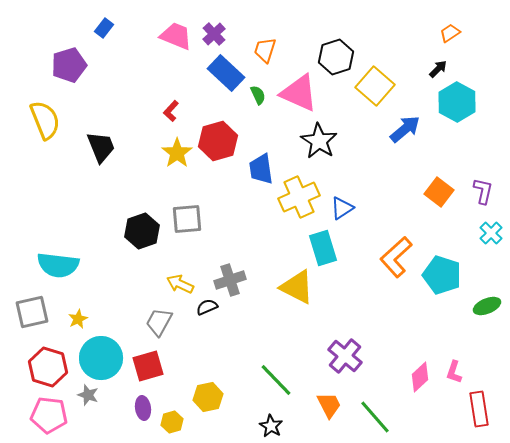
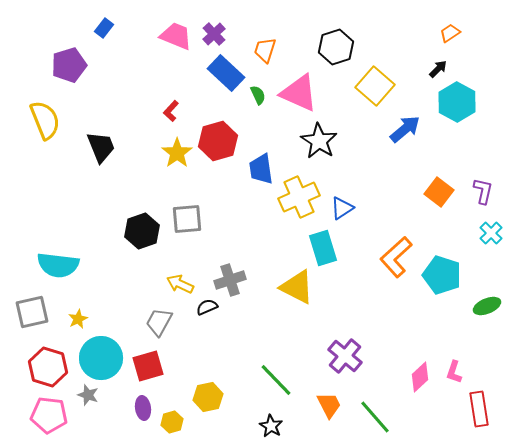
black hexagon at (336, 57): moved 10 px up
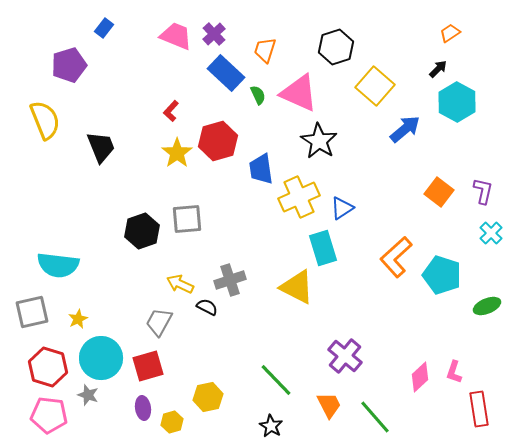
black semicircle at (207, 307): rotated 50 degrees clockwise
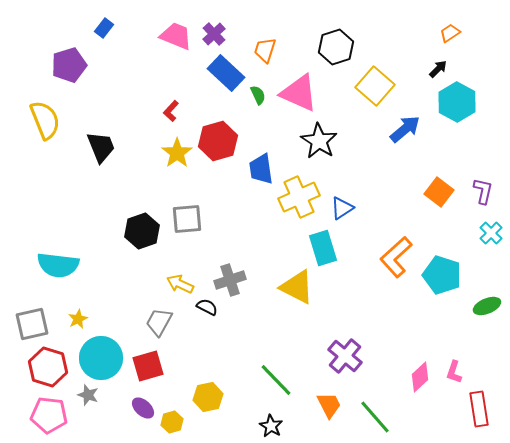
gray square at (32, 312): moved 12 px down
purple ellipse at (143, 408): rotated 40 degrees counterclockwise
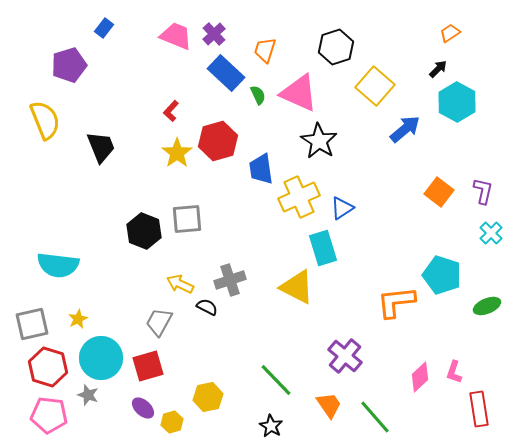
black hexagon at (142, 231): moved 2 px right; rotated 20 degrees counterclockwise
orange L-shape at (396, 257): moved 45 px down; rotated 36 degrees clockwise
orange trapezoid at (329, 405): rotated 8 degrees counterclockwise
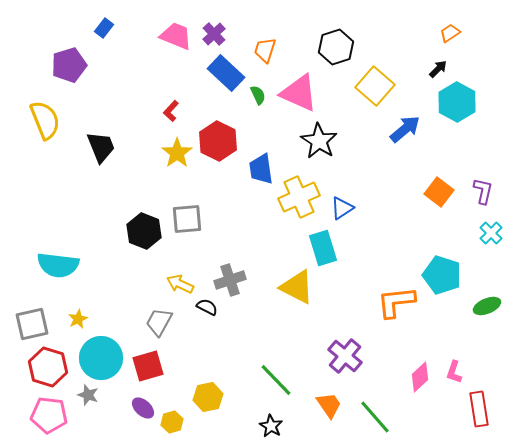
red hexagon at (218, 141): rotated 18 degrees counterclockwise
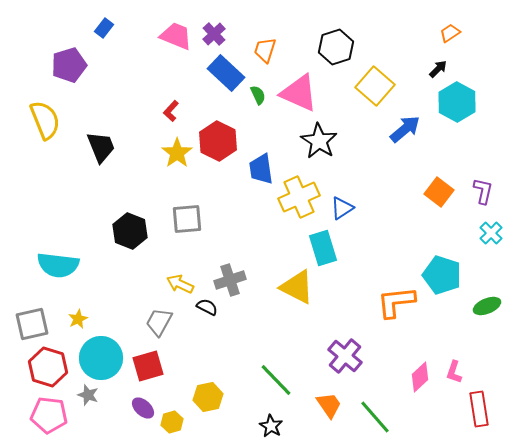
black hexagon at (144, 231): moved 14 px left
